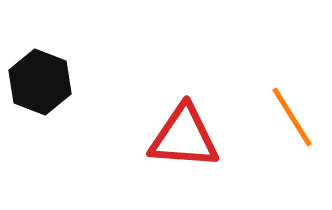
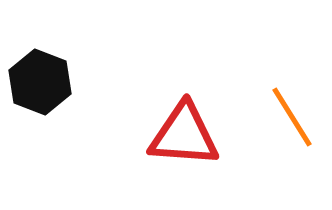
red triangle: moved 2 px up
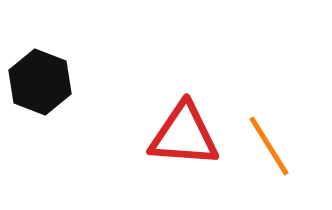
orange line: moved 23 px left, 29 px down
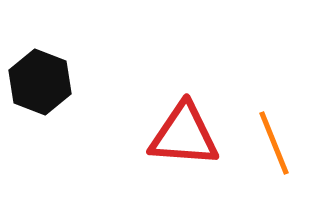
orange line: moved 5 px right, 3 px up; rotated 10 degrees clockwise
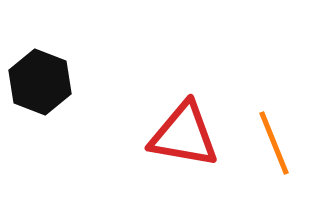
red triangle: rotated 6 degrees clockwise
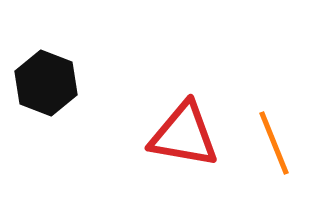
black hexagon: moved 6 px right, 1 px down
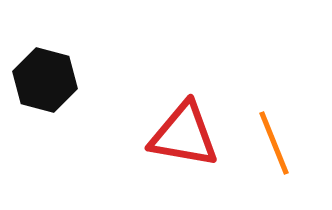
black hexagon: moved 1 px left, 3 px up; rotated 6 degrees counterclockwise
